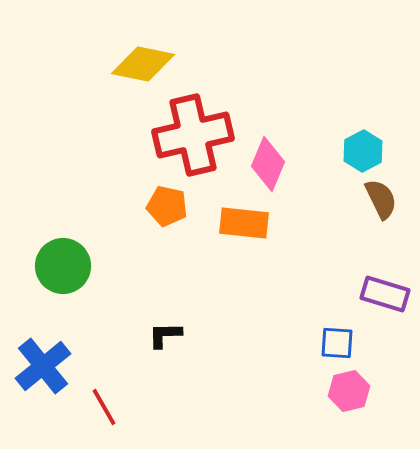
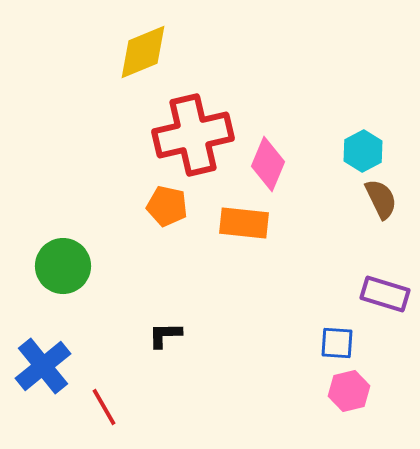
yellow diamond: moved 12 px up; rotated 34 degrees counterclockwise
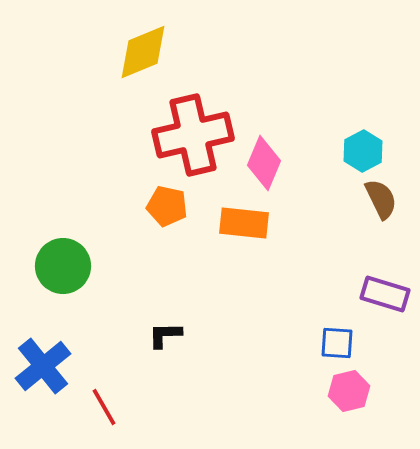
pink diamond: moved 4 px left, 1 px up
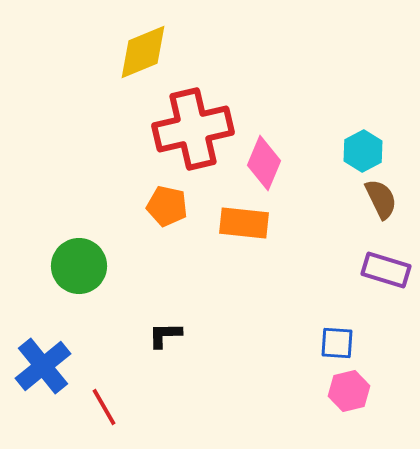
red cross: moved 6 px up
green circle: moved 16 px right
purple rectangle: moved 1 px right, 24 px up
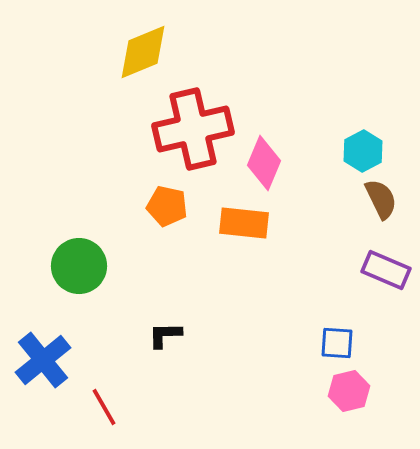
purple rectangle: rotated 6 degrees clockwise
blue cross: moved 6 px up
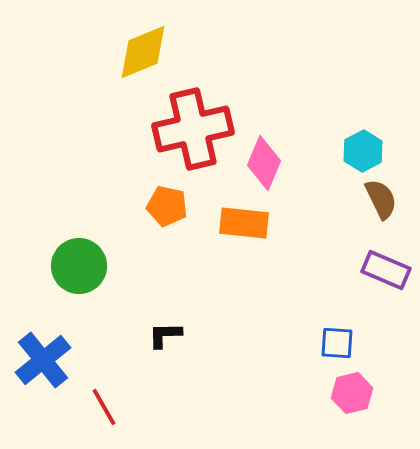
pink hexagon: moved 3 px right, 2 px down
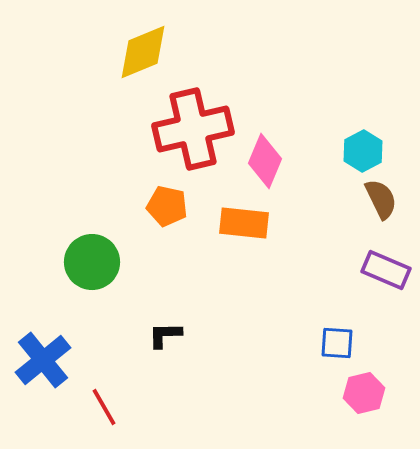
pink diamond: moved 1 px right, 2 px up
green circle: moved 13 px right, 4 px up
pink hexagon: moved 12 px right
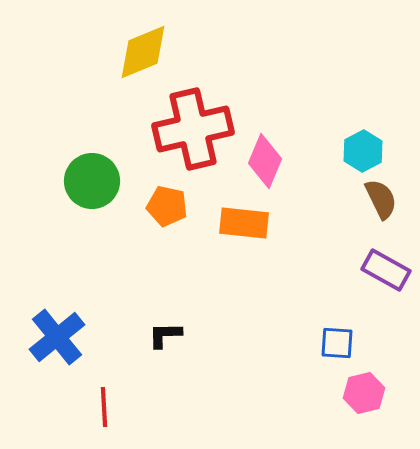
green circle: moved 81 px up
purple rectangle: rotated 6 degrees clockwise
blue cross: moved 14 px right, 23 px up
red line: rotated 27 degrees clockwise
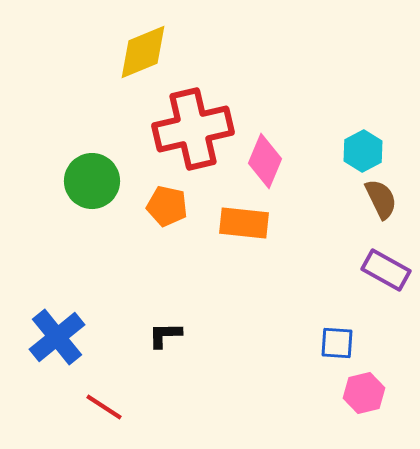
red line: rotated 54 degrees counterclockwise
